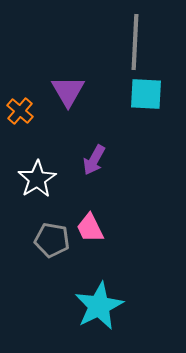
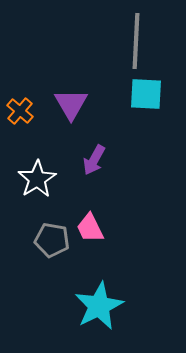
gray line: moved 1 px right, 1 px up
purple triangle: moved 3 px right, 13 px down
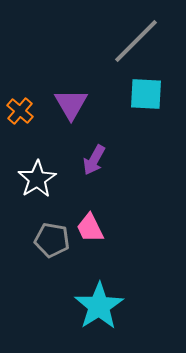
gray line: rotated 42 degrees clockwise
cyan star: rotated 6 degrees counterclockwise
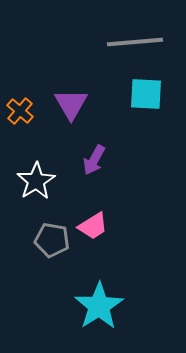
gray line: moved 1 px left, 1 px down; rotated 40 degrees clockwise
white star: moved 1 px left, 2 px down
pink trapezoid: moved 3 px right, 2 px up; rotated 96 degrees counterclockwise
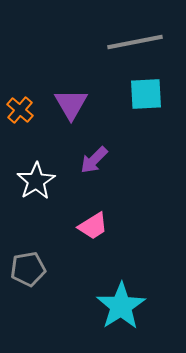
gray line: rotated 6 degrees counterclockwise
cyan square: rotated 6 degrees counterclockwise
orange cross: moved 1 px up
purple arrow: rotated 16 degrees clockwise
gray pentagon: moved 24 px left, 29 px down; rotated 20 degrees counterclockwise
cyan star: moved 22 px right
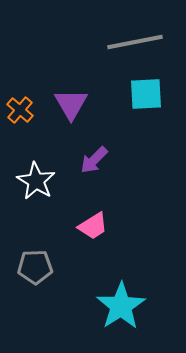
white star: rotated 9 degrees counterclockwise
gray pentagon: moved 7 px right, 2 px up; rotated 8 degrees clockwise
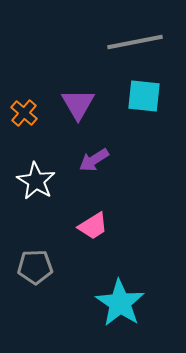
cyan square: moved 2 px left, 2 px down; rotated 9 degrees clockwise
purple triangle: moved 7 px right
orange cross: moved 4 px right, 3 px down
purple arrow: rotated 12 degrees clockwise
cyan star: moved 1 px left, 3 px up; rotated 6 degrees counterclockwise
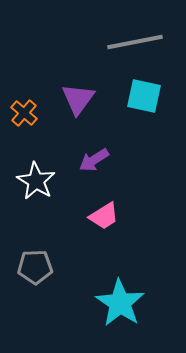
cyan square: rotated 6 degrees clockwise
purple triangle: moved 5 px up; rotated 6 degrees clockwise
pink trapezoid: moved 11 px right, 10 px up
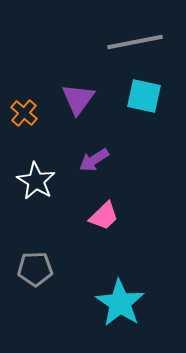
pink trapezoid: rotated 12 degrees counterclockwise
gray pentagon: moved 2 px down
